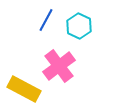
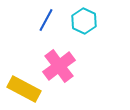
cyan hexagon: moved 5 px right, 5 px up
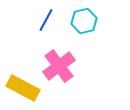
cyan hexagon: rotated 20 degrees clockwise
yellow rectangle: moved 1 px left, 1 px up
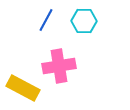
cyan hexagon: rotated 15 degrees clockwise
pink cross: rotated 28 degrees clockwise
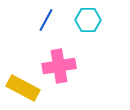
cyan hexagon: moved 4 px right, 1 px up
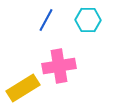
yellow rectangle: rotated 60 degrees counterclockwise
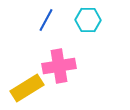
yellow rectangle: moved 4 px right
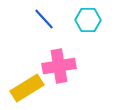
blue line: moved 2 px left, 1 px up; rotated 70 degrees counterclockwise
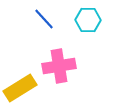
yellow rectangle: moved 7 px left
